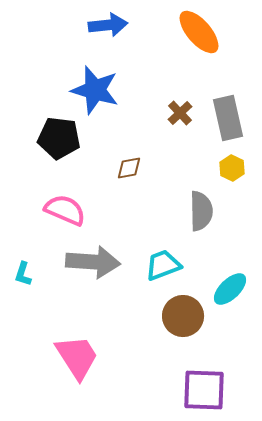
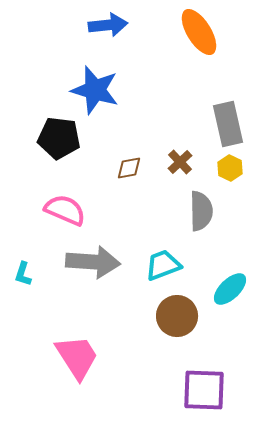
orange ellipse: rotated 9 degrees clockwise
brown cross: moved 49 px down
gray rectangle: moved 6 px down
yellow hexagon: moved 2 px left
brown circle: moved 6 px left
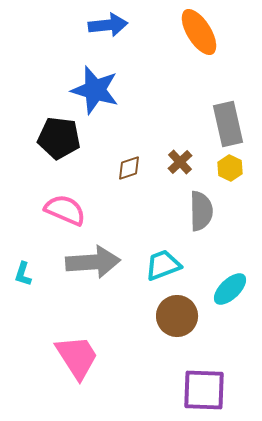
brown diamond: rotated 8 degrees counterclockwise
gray arrow: rotated 8 degrees counterclockwise
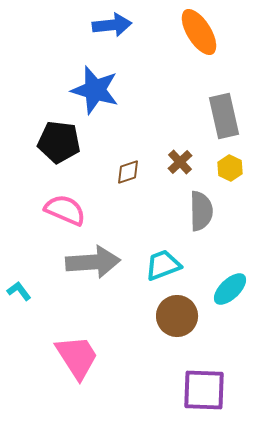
blue arrow: moved 4 px right
gray rectangle: moved 4 px left, 8 px up
black pentagon: moved 4 px down
brown diamond: moved 1 px left, 4 px down
cyan L-shape: moved 4 px left, 17 px down; rotated 125 degrees clockwise
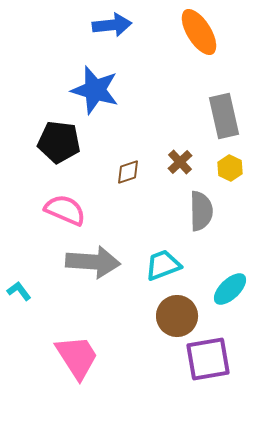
gray arrow: rotated 8 degrees clockwise
purple square: moved 4 px right, 31 px up; rotated 12 degrees counterclockwise
